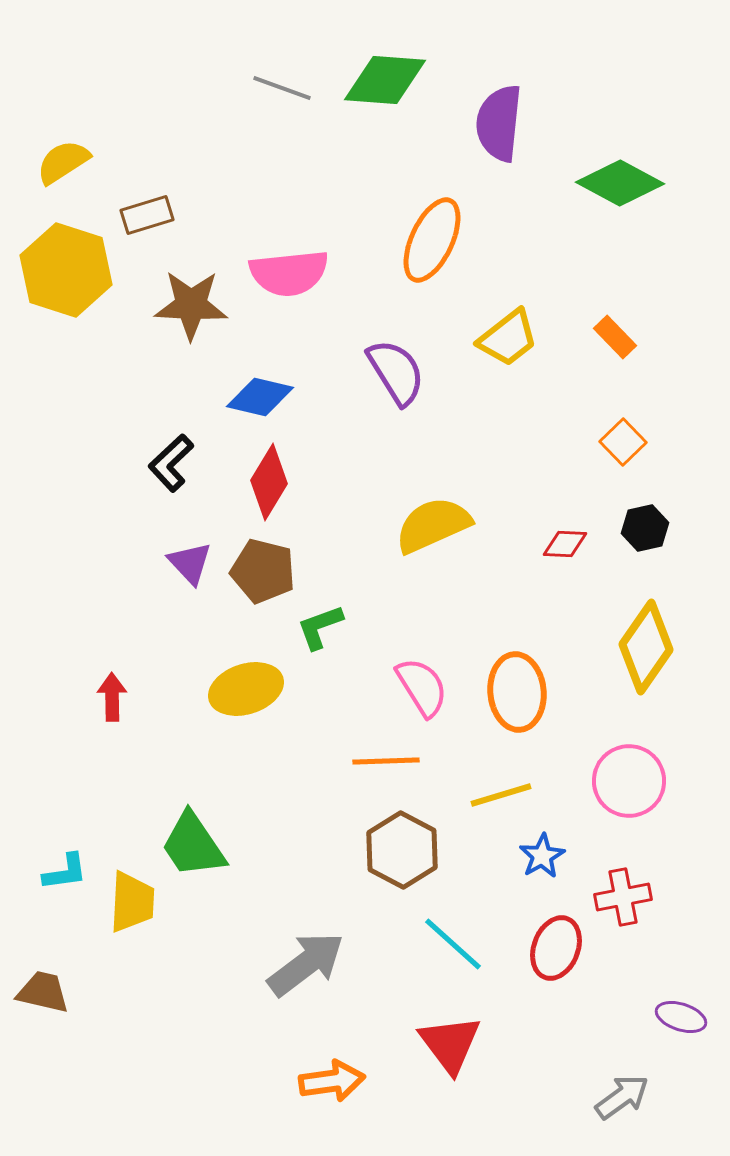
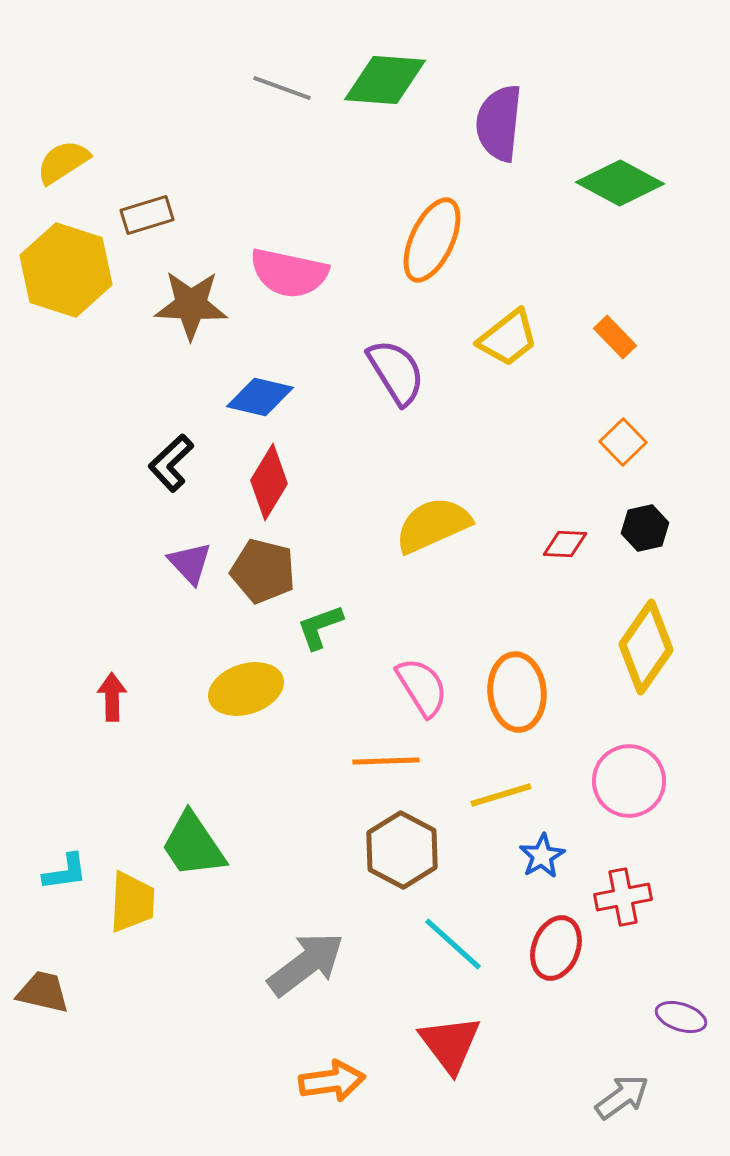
pink semicircle at (289, 273): rotated 18 degrees clockwise
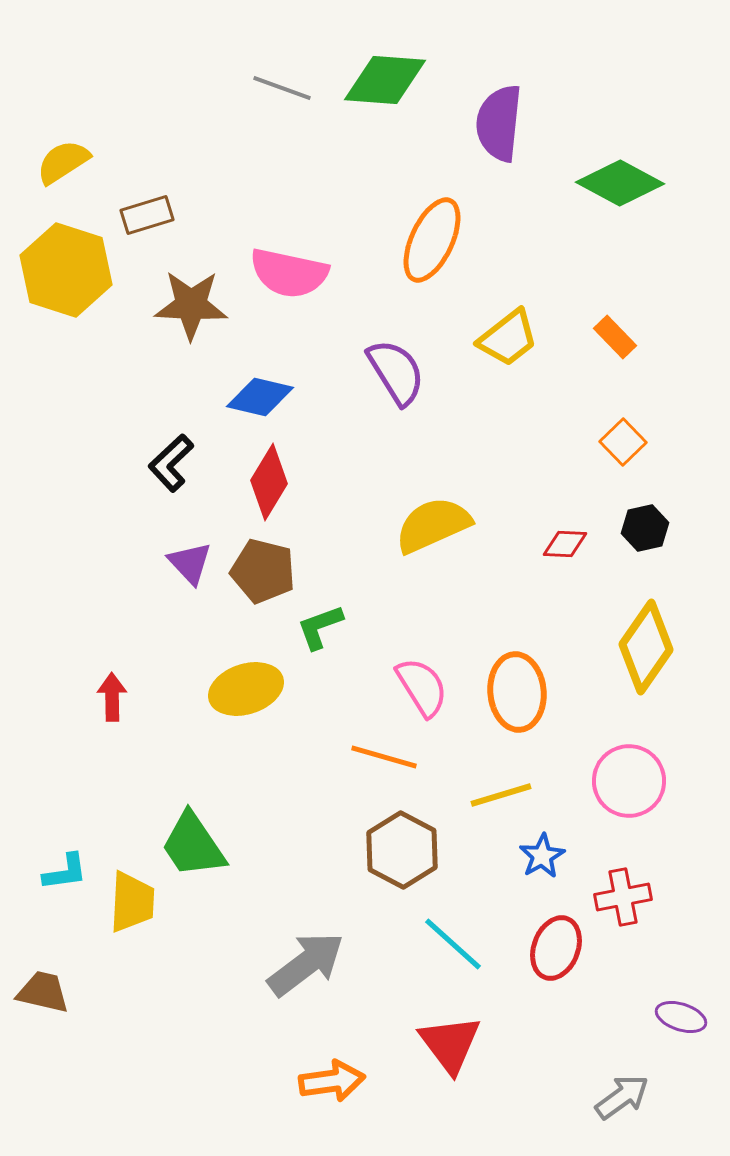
orange line at (386, 761): moved 2 px left, 4 px up; rotated 18 degrees clockwise
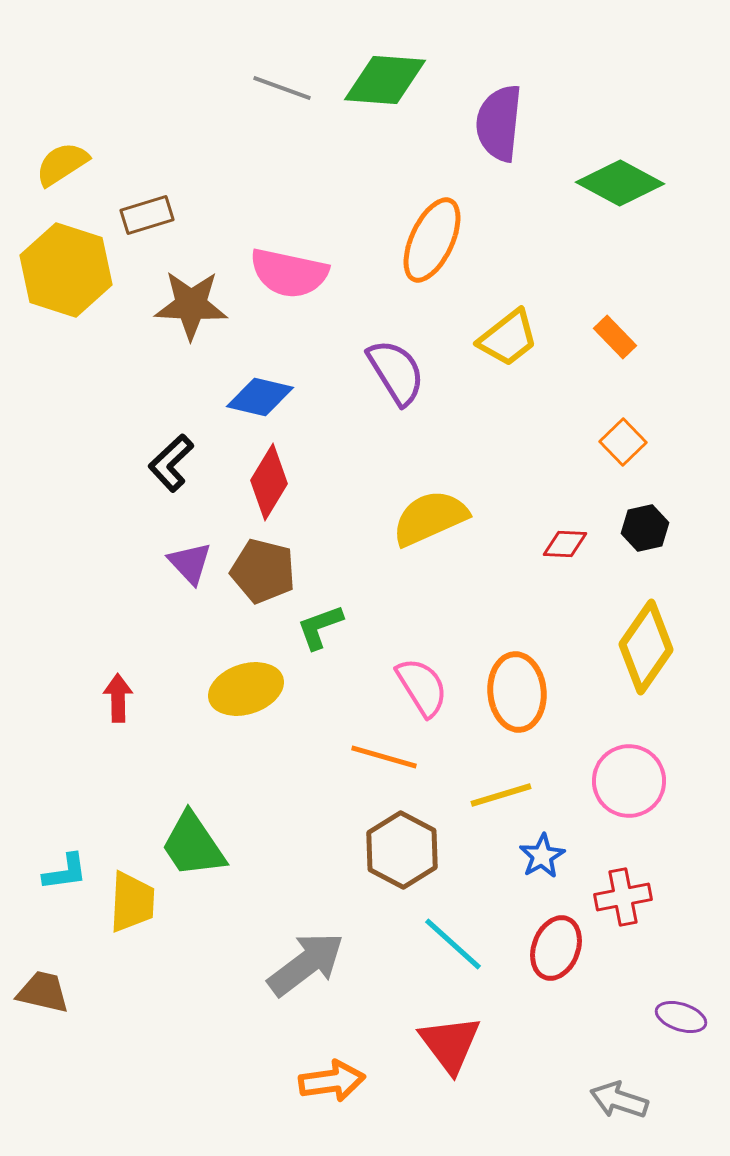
yellow semicircle at (63, 162): moved 1 px left, 2 px down
yellow semicircle at (433, 525): moved 3 px left, 7 px up
red arrow at (112, 697): moved 6 px right, 1 px down
gray arrow at (622, 1097): moved 3 px left, 3 px down; rotated 126 degrees counterclockwise
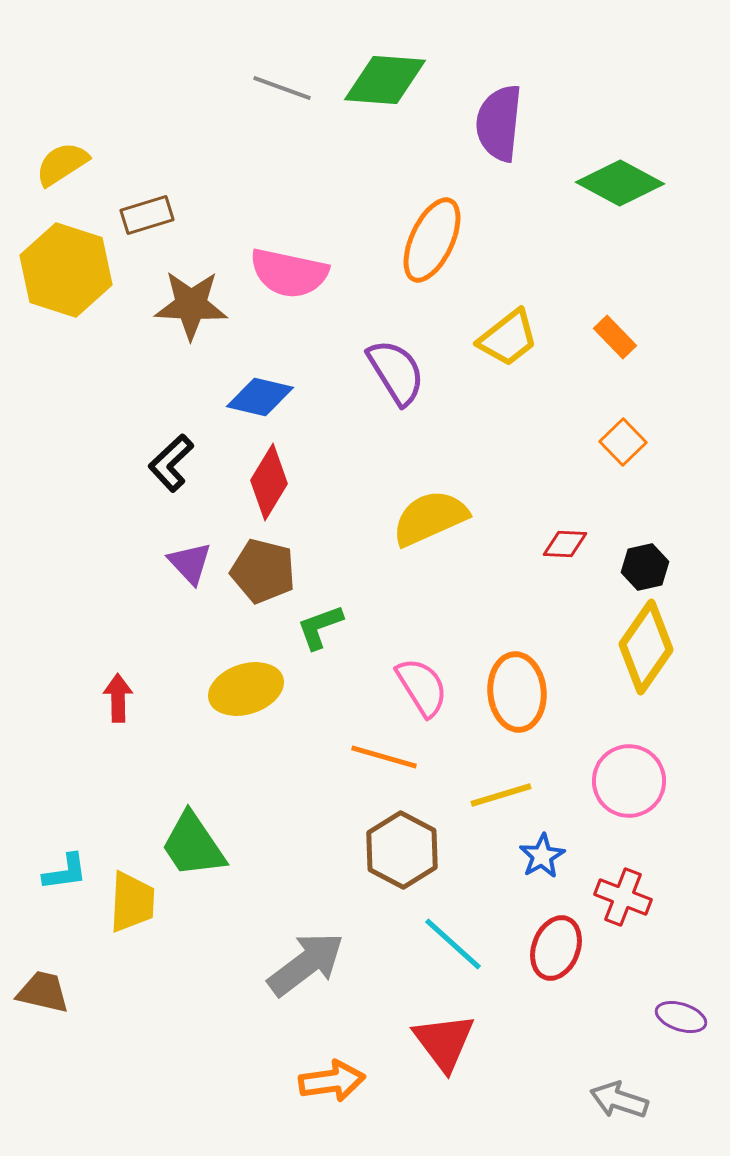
black hexagon at (645, 528): moved 39 px down
red cross at (623, 897): rotated 32 degrees clockwise
red triangle at (450, 1044): moved 6 px left, 2 px up
